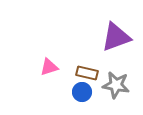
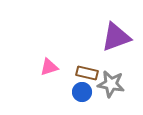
gray star: moved 5 px left, 1 px up
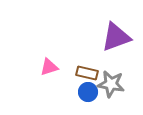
blue circle: moved 6 px right
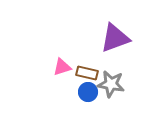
purple triangle: moved 1 px left, 1 px down
pink triangle: moved 13 px right
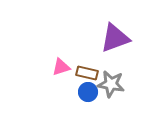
pink triangle: moved 1 px left
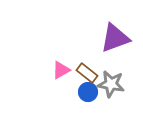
pink triangle: moved 3 px down; rotated 12 degrees counterclockwise
brown rectangle: rotated 25 degrees clockwise
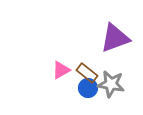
blue circle: moved 4 px up
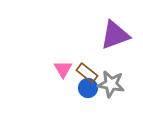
purple triangle: moved 3 px up
pink triangle: moved 2 px right, 1 px up; rotated 30 degrees counterclockwise
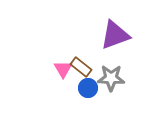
brown rectangle: moved 6 px left, 6 px up
gray star: moved 6 px up; rotated 8 degrees counterclockwise
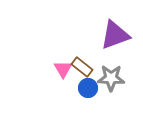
brown rectangle: moved 1 px right
